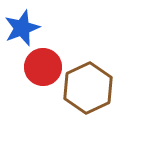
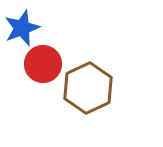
red circle: moved 3 px up
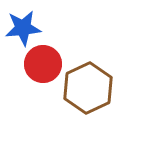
blue star: moved 1 px right; rotated 15 degrees clockwise
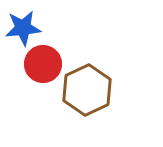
brown hexagon: moved 1 px left, 2 px down
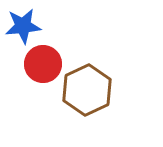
blue star: moved 2 px up
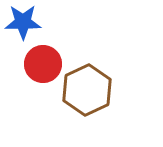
blue star: moved 4 px up; rotated 6 degrees clockwise
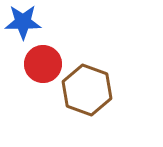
brown hexagon: rotated 15 degrees counterclockwise
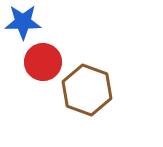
red circle: moved 2 px up
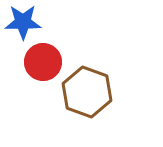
brown hexagon: moved 2 px down
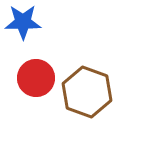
red circle: moved 7 px left, 16 px down
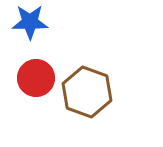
blue star: moved 7 px right
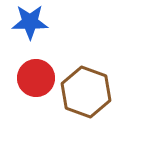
brown hexagon: moved 1 px left
